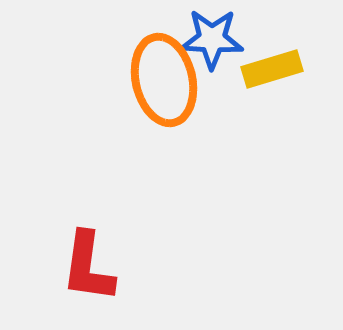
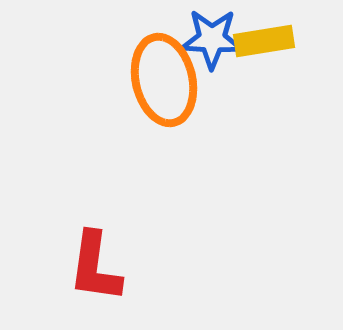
yellow rectangle: moved 8 px left, 28 px up; rotated 8 degrees clockwise
red L-shape: moved 7 px right
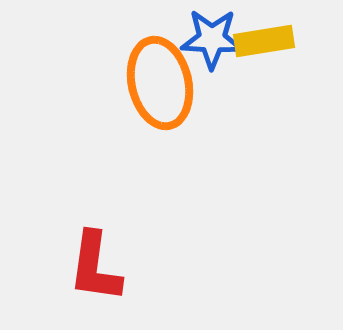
orange ellipse: moved 4 px left, 3 px down
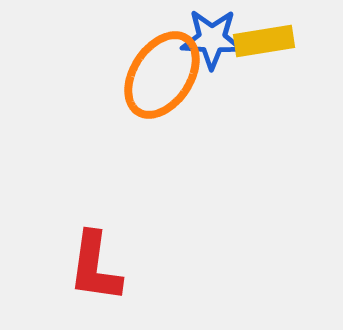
orange ellipse: moved 2 px right, 8 px up; rotated 46 degrees clockwise
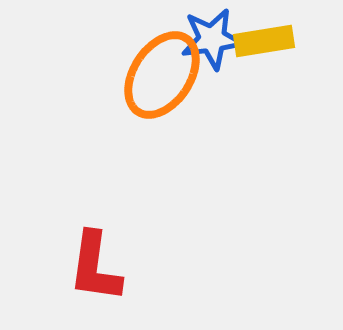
blue star: rotated 10 degrees counterclockwise
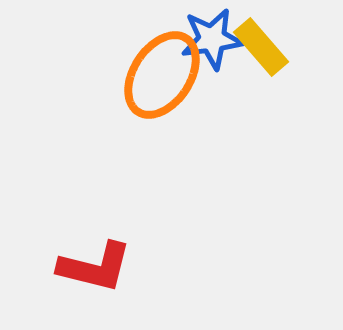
yellow rectangle: moved 3 px left, 6 px down; rotated 58 degrees clockwise
red L-shape: rotated 84 degrees counterclockwise
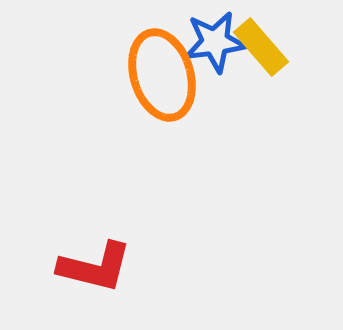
blue star: moved 3 px right, 3 px down
orange ellipse: rotated 50 degrees counterclockwise
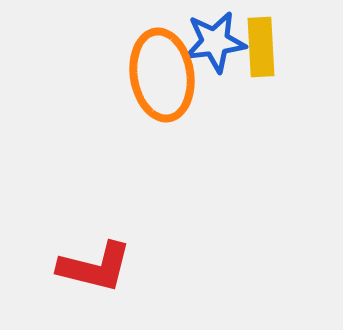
yellow rectangle: rotated 38 degrees clockwise
orange ellipse: rotated 8 degrees clockwise
